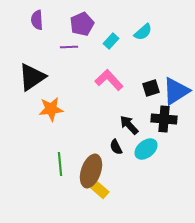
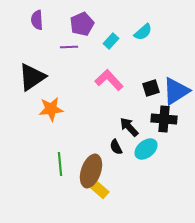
black arrow: moved 2 px down
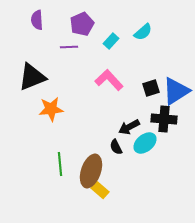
black triangle: rotated 12 degrees clockwise
black arrow: rotated 75 degrees counterclockwise
cyan ellipse: moved 1 px left, 6 px up
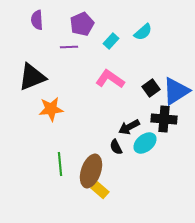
pink L-shape: moved 1 px right, 1 px up; rotated 12 degrees counterclockwise
black square: rotated 18 degrees counterclockwise
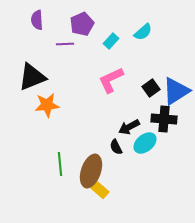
purple line: moved 4 px left, 3 px up
pink L-shape: moved 1 px right, 1 px down; rotated 60 degrees counterclockwise
orange star: moved 4 px left, 4 px up
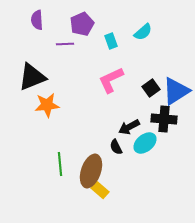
cyan rectangle: rotated 63 degrees counterclockwise
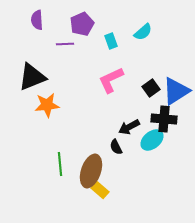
cyan ellipse: moved 7 px right, 3 px up
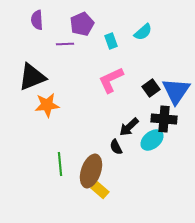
blue triangle: rotated 24 degrees counterclockwise
black arrow: rotated 15 degrees counterclockwise
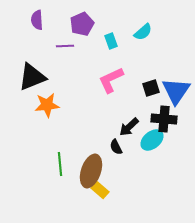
purple line: moved 2 px down
black square: rotated 18 degrees clockwise
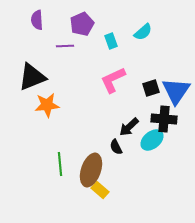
pink L-shape: moved 2 px right
brown ellipse: moved 1 px up
